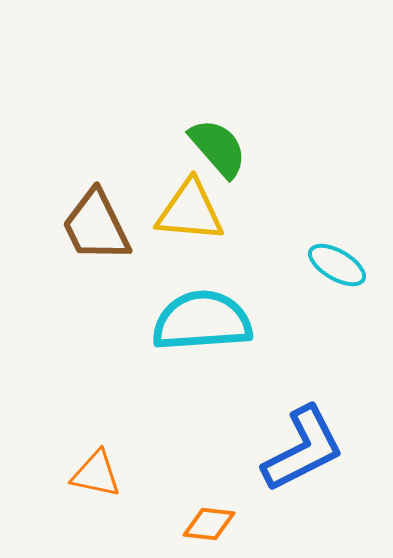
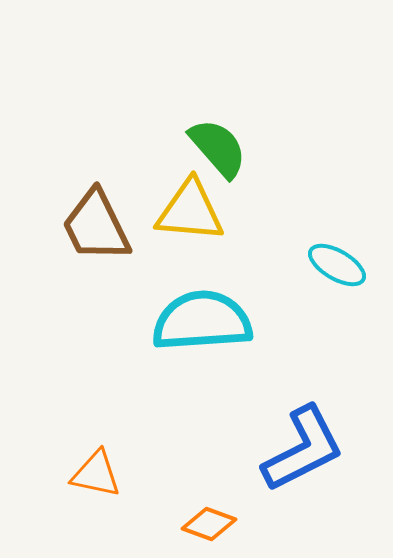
orange diamond: rotated 14 degrees clockwise
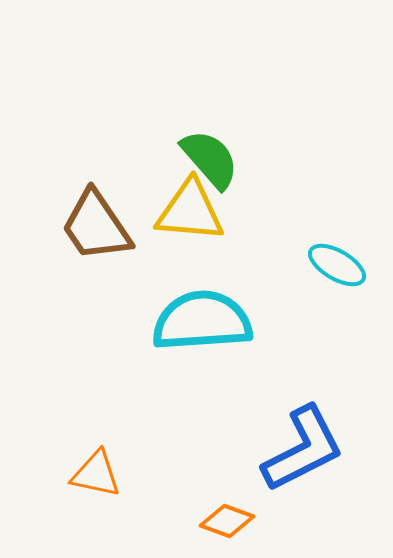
green semicircle: moved 8 px left, 11 px down
brown trapezoid: rotated 8 degrees counterclockwise
orange diamond: moved 18 px right, 3 px up
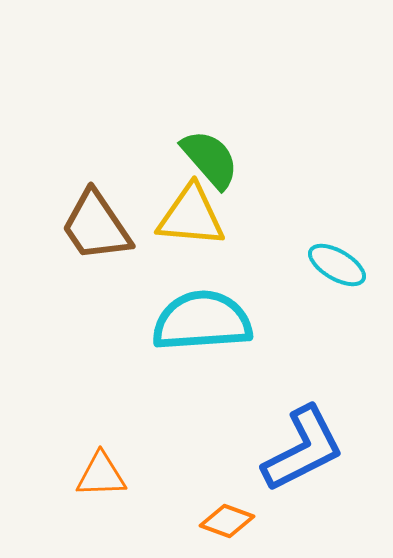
yellow triangle: moved 1 px right, 5 px down
orange triangle: moved 5 px right, 1 px down; rotated 14 degrees counterclockwise
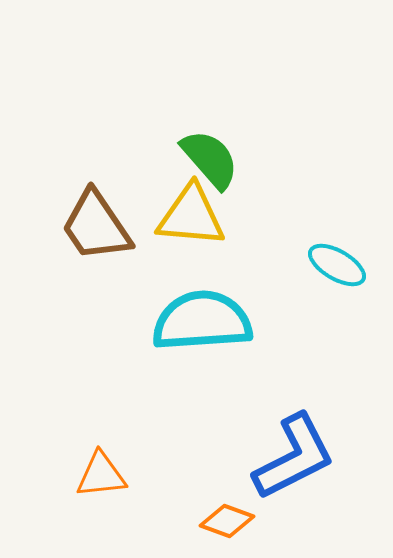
blue L-shape: moved 9 px left, 8 px down
orange triangle: rotated 4 degrees counterclockwise
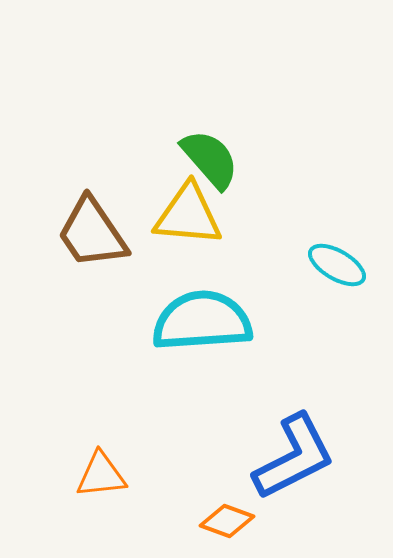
yellow triangle: moved 3 px left, 1 px up
brown trapezoid: moved 4 px left, 7 px down
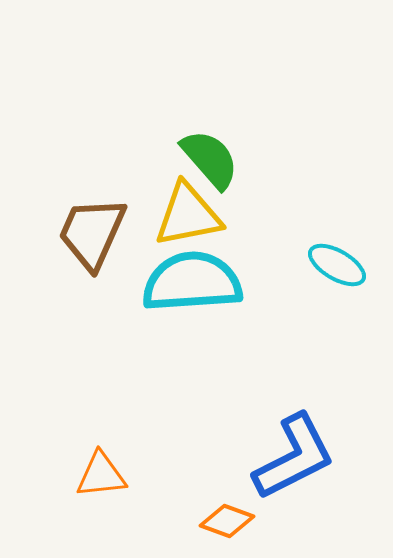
yellow triangle: rotated 16 degrees counterclockwise
brown trapezoid: rotated 58 degrees clockwise
cyan semicircle: moved 10 px left, 39 px up
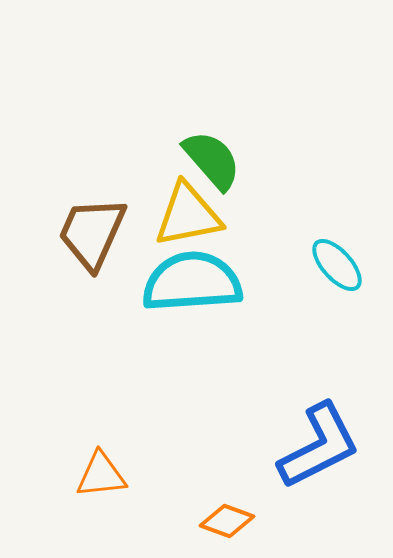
green semicircle: moved 2 px right, 1 px down
cyan ellipse: rotated 18 degrees clockwise
blue L-shape: moved 25 px right, 11 px up
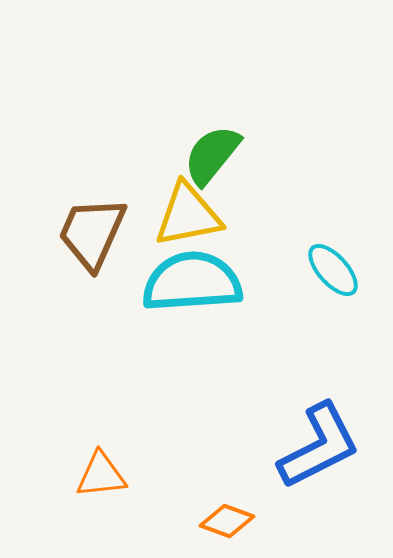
green semicircle: moved 5 px up; rotated 100 degrees counterclockwise
cyan ellipse: moved 4 px left, 5 px down
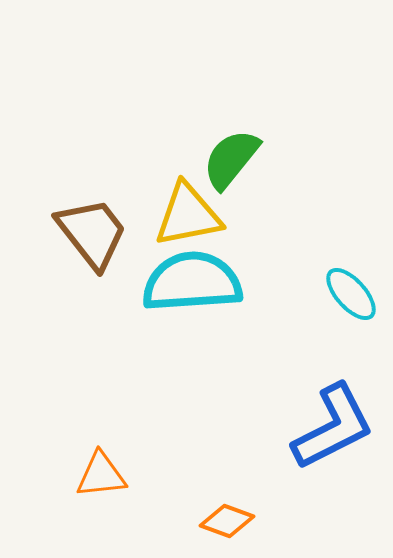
green semicircle: moved 19 px right, 4 px down
brown trapezoid: rotated 118 degrees clockwise
cyan ellipse: moved 18 px right, 24 px down
blue L-shape: moved 14 px right, 19 px up
